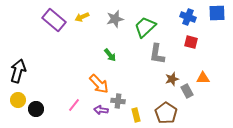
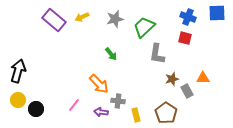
green trapezoid: moved 1 px left
red square: moved 6 px left, 4 px up
green arrow: moved 1 px right, 1 px up
purple arrow: moved 2 px down
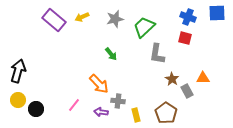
brown star: rotated 24 degrees counterclockwise
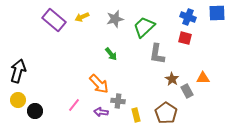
black circle: moved 1 px left, 2 px down
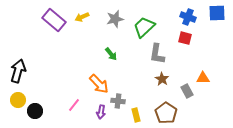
brown star: moved 10 px left
purple arrow: rotated 88 degrees counterclockwise
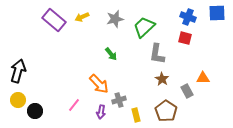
gray cross: moved 1 px right, 1 px up; rotated 24 degrees counterclockwise
brown pentagon: moved 2 px up
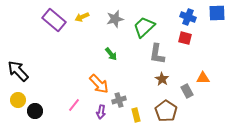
black arrow: rotated 60 degrees counterclockwise
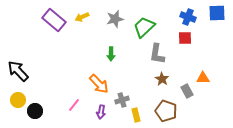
red square: rotated 16 degrees counterclockwise
green arrow: rotated 40 degrees clockwise
gray cross: moved 3 px right
brown pentagon: rotated 15 degrees counterclockwise
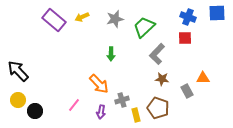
gray L-shape: rotated 35 degrees clockwise
brown star: rotated 24 degrees counterclockwise
brown pentagon: moved 8 px left, 3 px up
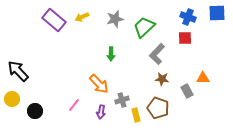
yellow circle: moved 6 px left, 1 px up
